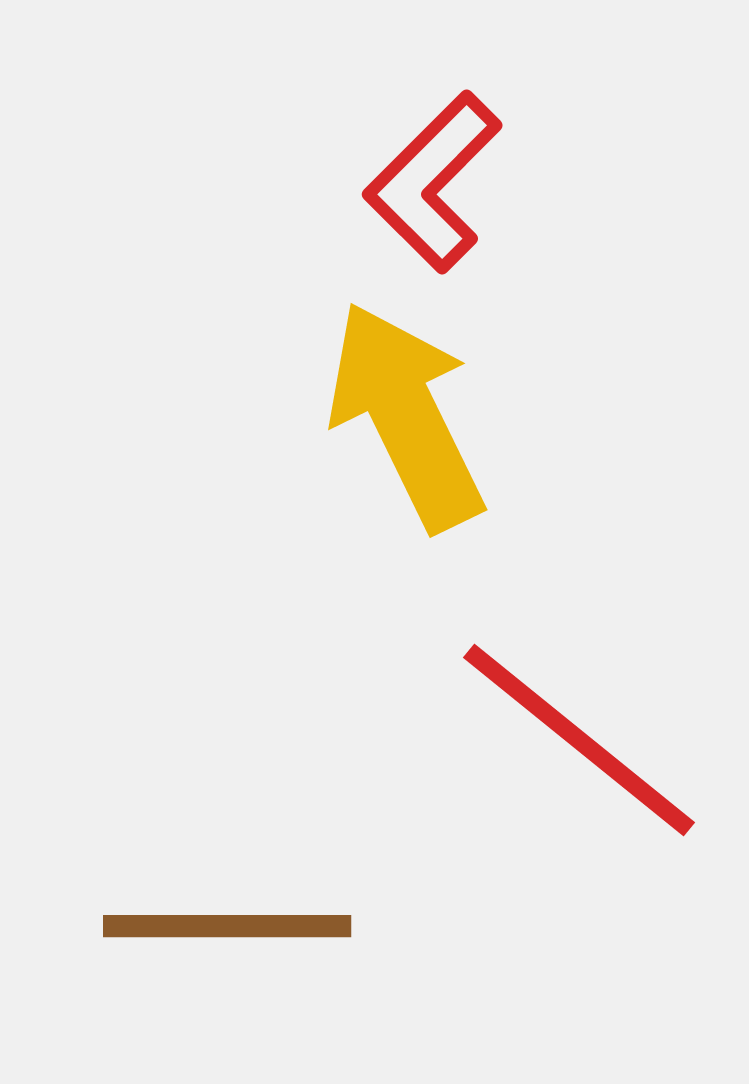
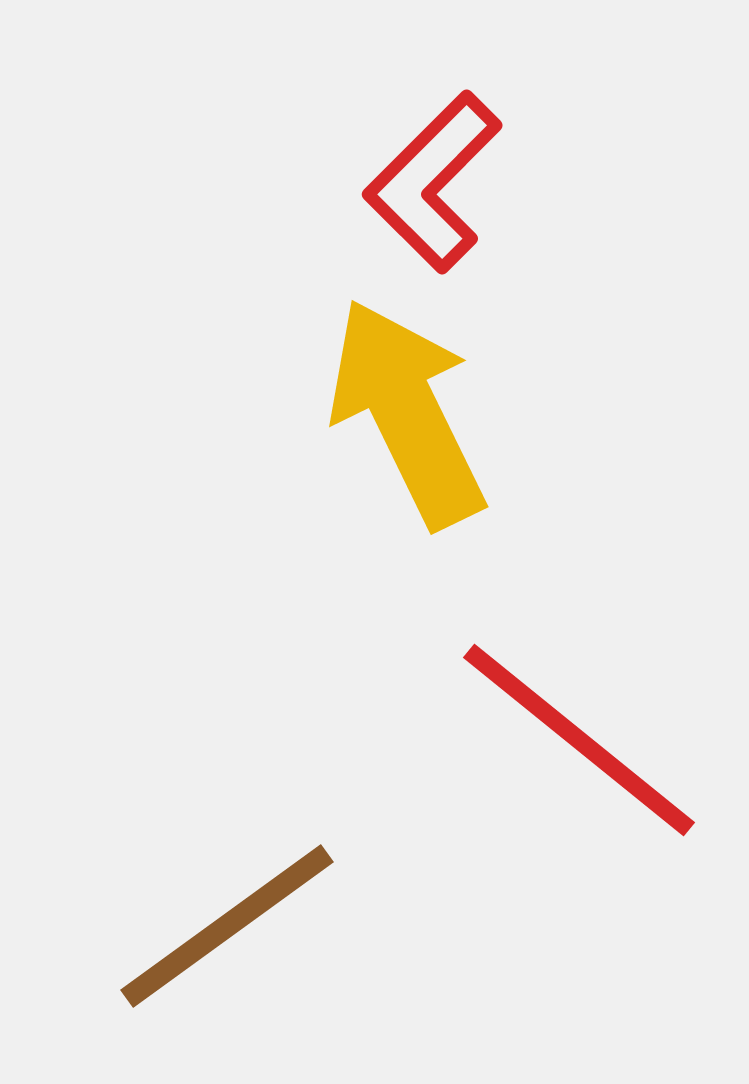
yellow arrow: moved 1 px right, 3 px up
brown line: rotated 36 degrees counterclockwise
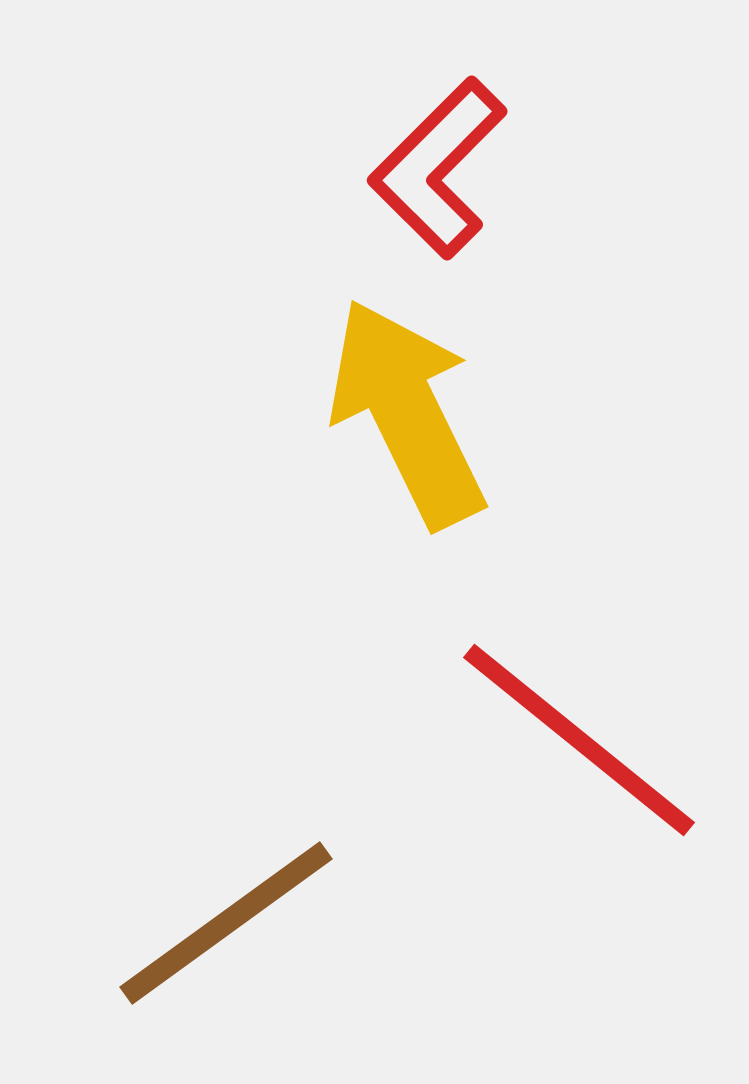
red L-shape: moved 5 px right, 14 px up
brown line: moved 1 px left, 3 px up
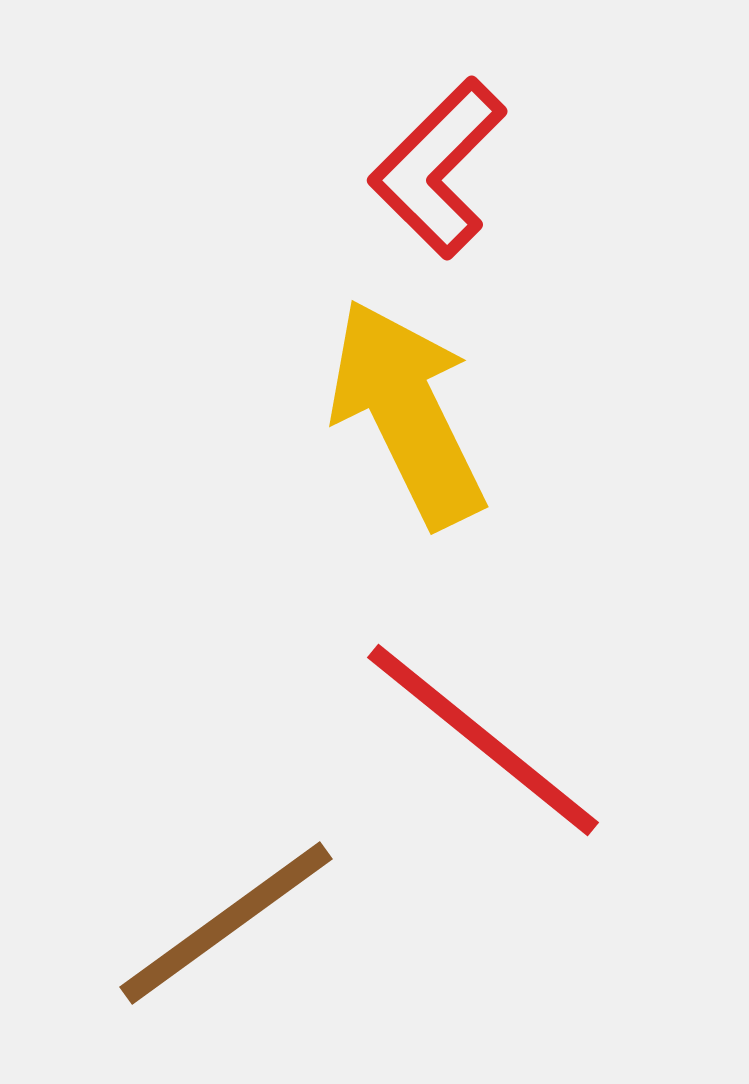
red line: moved 96 px left
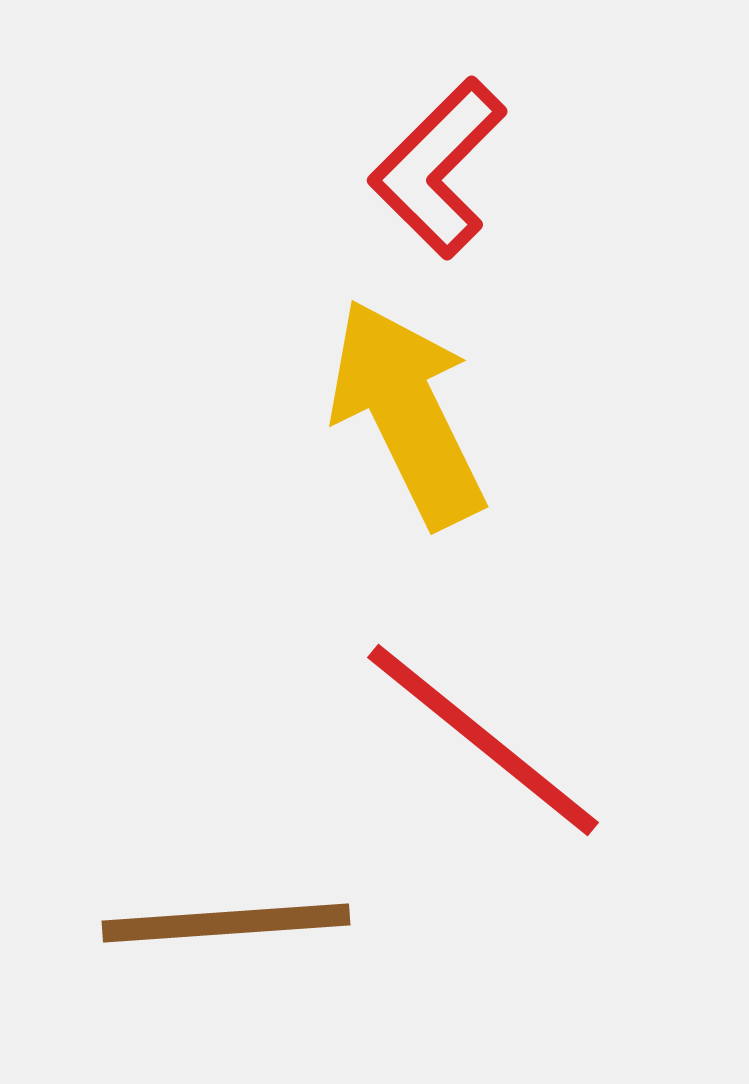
brown line: rotated 32 degrees clockwise
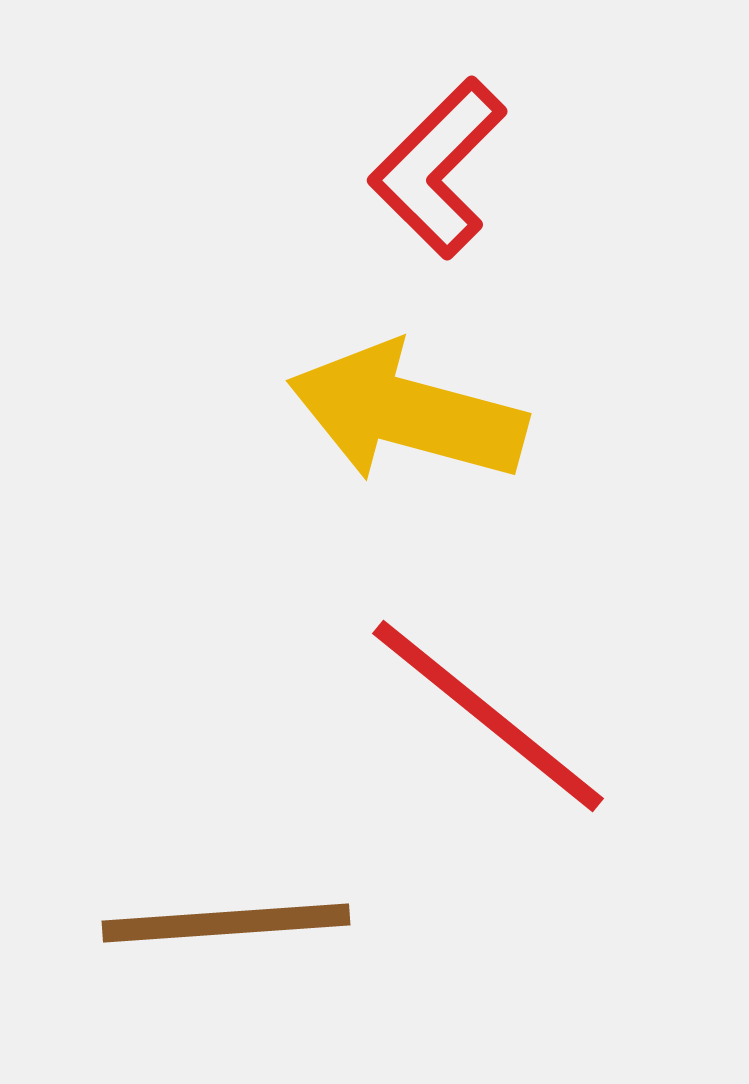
yellow arrow: rotated 49 degrees counterclockwise
red line: moved 5 px right, 24 px up
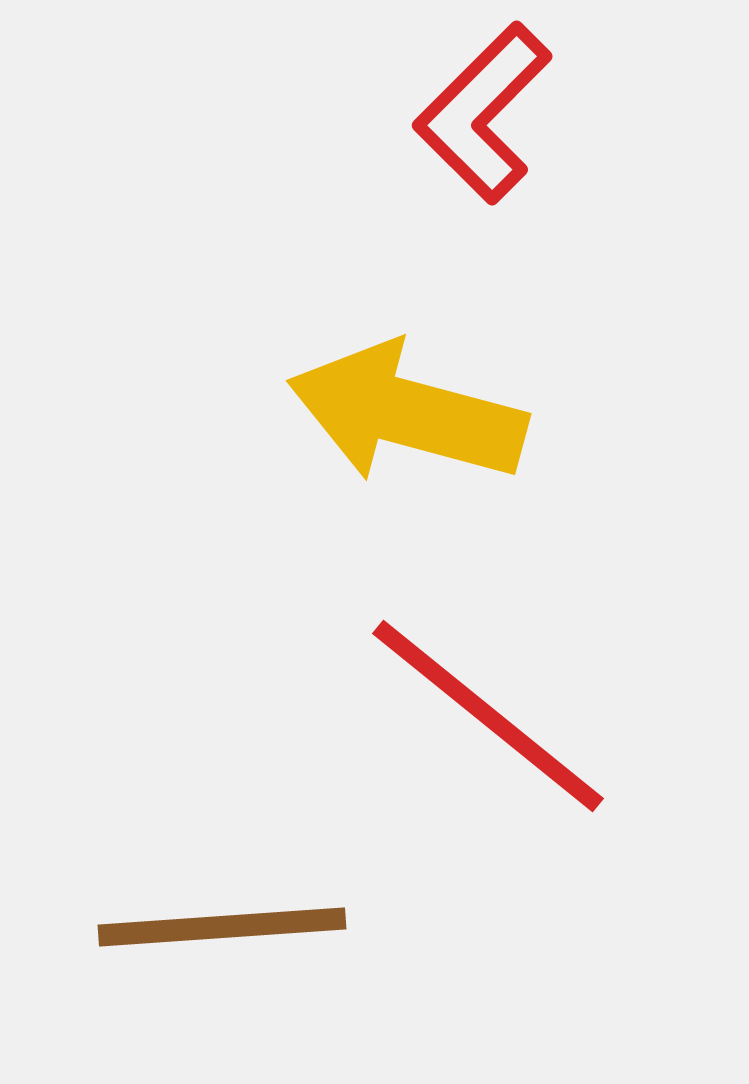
red L-shape: moved 45 px right, 55 px up
brown line: moved 4 px left, 4 px down
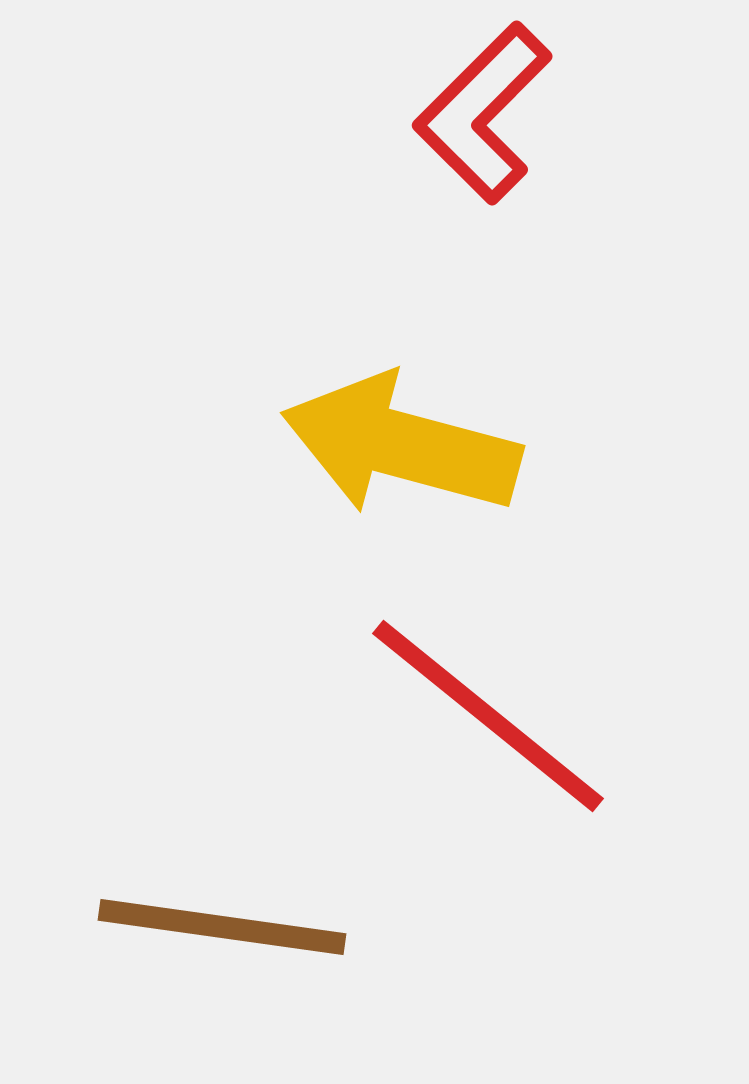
yellow arrow: moved 6 px left, 32 px down
brown line: rotated 12 degrees clockwise
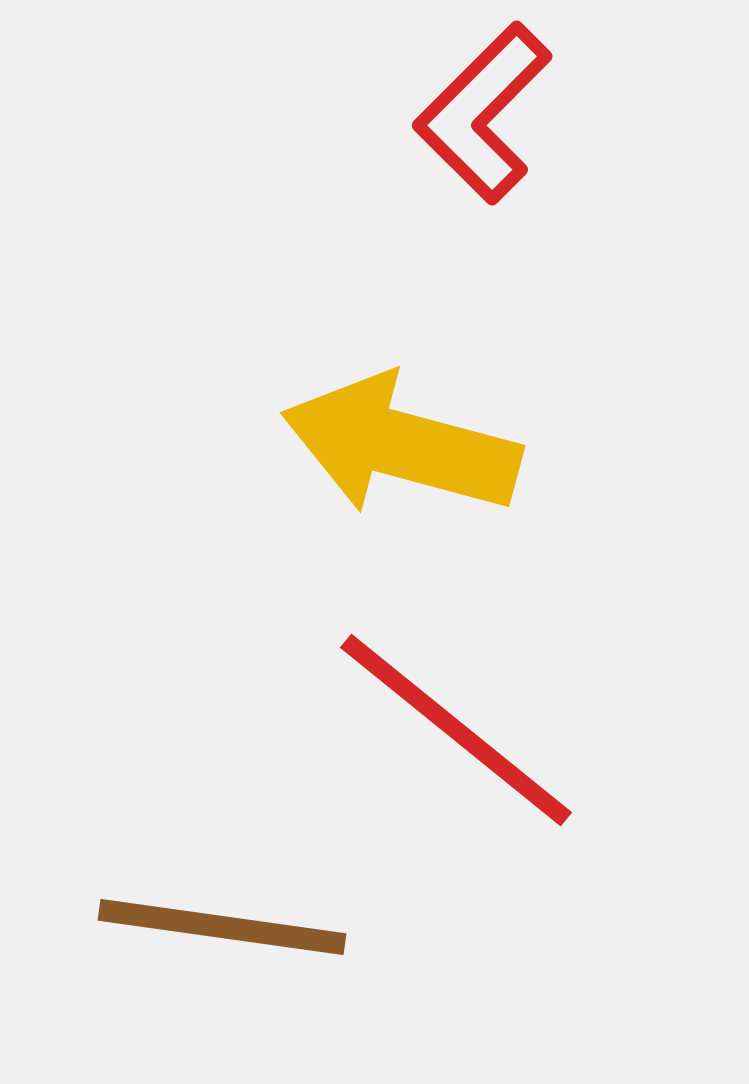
red line: moved 32 px left, 14 px down
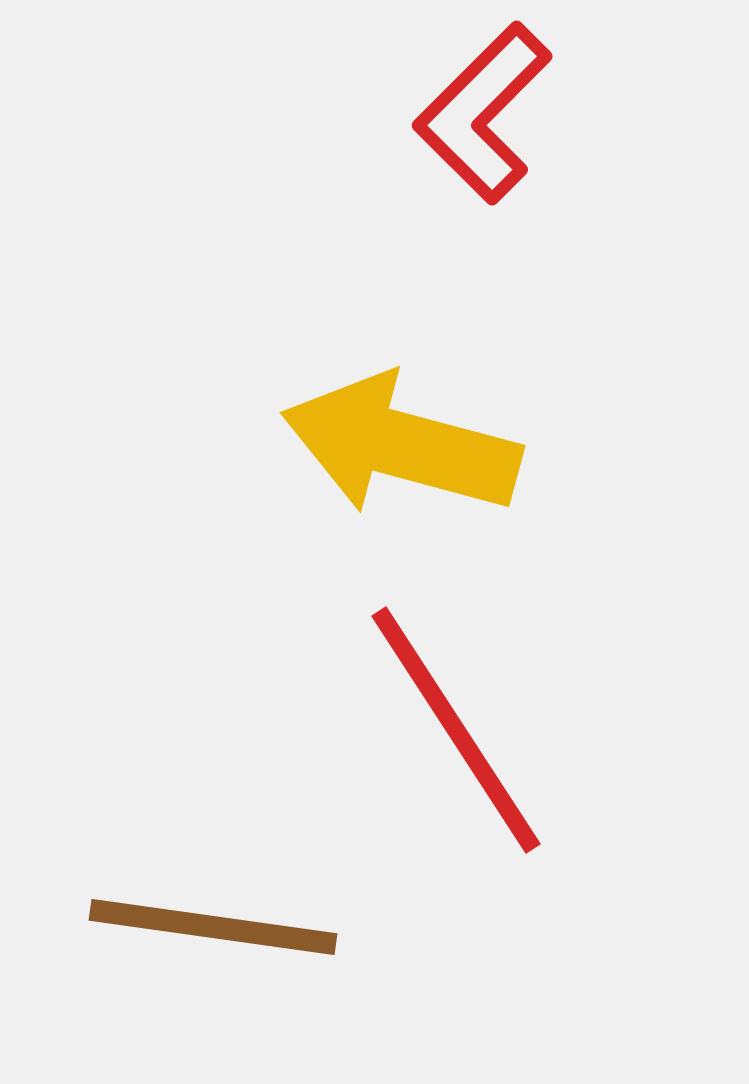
red line: rotated 18 degrees clockwise
brown line: moved 9 px left
